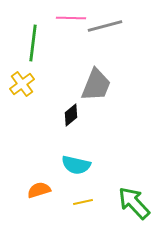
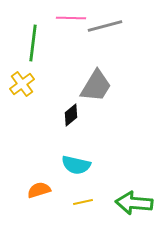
gray trapezoid: moved 1 px down; rotated 9 degrees clockwise
green arrow: rotated 42 degrees counterclockwise
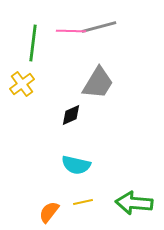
pink line: moved 13 px down
gray line: moved 6 px left, 1 px down
gray trapezoid: moved 2 px right, 3 px up
black diamond: rotated 15 degrees clockwise
orange semicircle: moved 10 px right, 22 px down; rotated 35 degrees counterclockwise
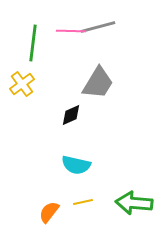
gray line: moved 1 px left
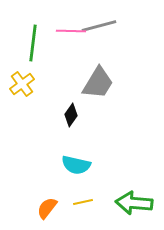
gray line: moved 1 px right, 1 px up
black diamond: rotated 30 degrees counterclockwise
orange semicircle: moved 2 px left, 4 px up
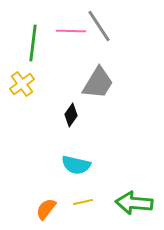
gray line: rotated 72 degrees clockwise
orange semicircle: moved 1 px left, 1 px down
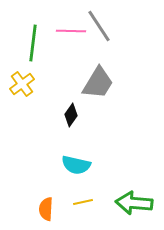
orange semicircle: rotated 35 degrees counterclockwise
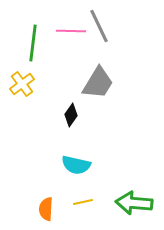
gray line: rotated 8 degrees clockwise
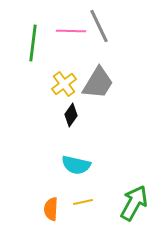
yellow cross: moved 42 px right
green arrow: rotated 114 degrees clockwise
orange semicircle: moved 5 px right
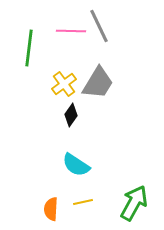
green line: moved 4 px left, 5 px down
cyan semicircle: rotated 20 degrees clockwise
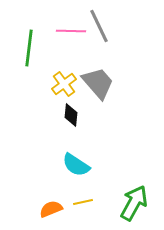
gray trapezoid: rotated 72 degrees counterclockwise
black diamond: rotated 30 degrees counterclockwise
orange semicircle: rotated 65 degrees clockwise
